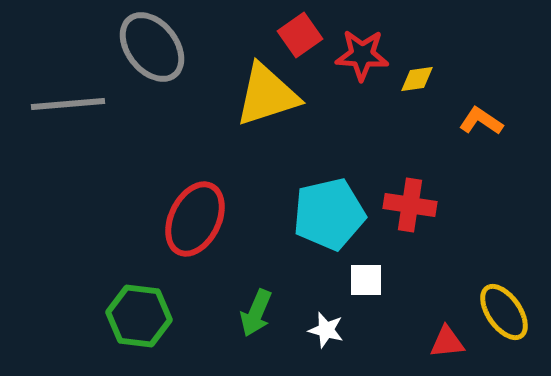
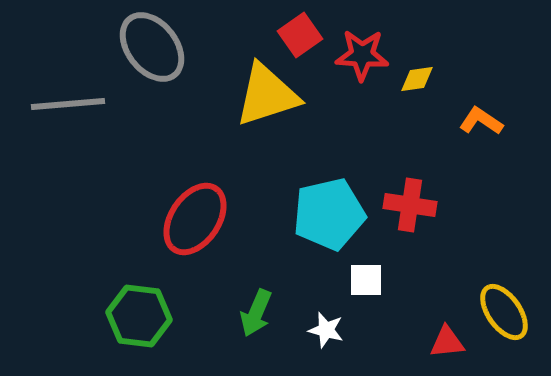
red ellipse: rotated 8 degrees clockwise
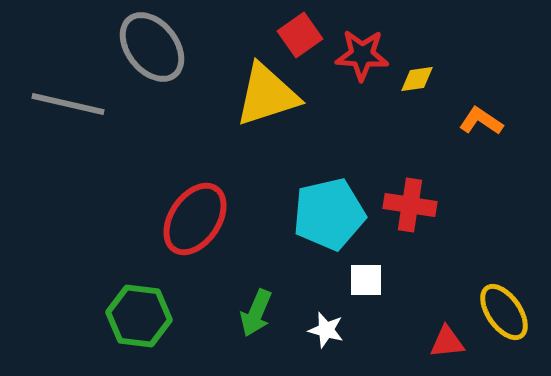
gray line: rotated 18 degrees clockwise
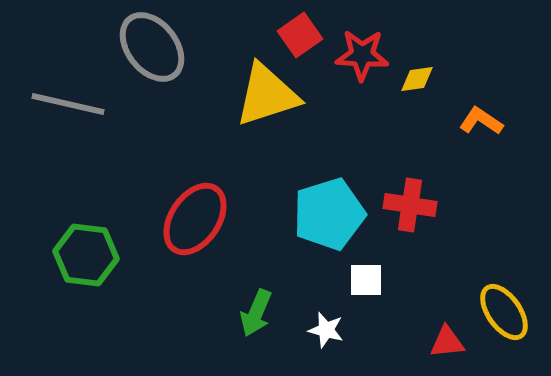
cyan pentagon: rotated 4 degrees counterclockwise
green hexagon: moved 53 px left, 61 px up
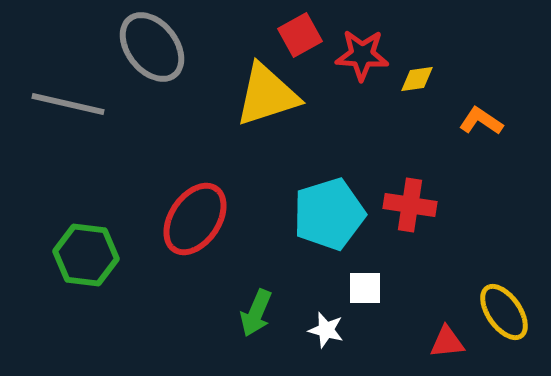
red square: rotated 6 degrees clockwise
white square: moved 1 px left, 8 px down
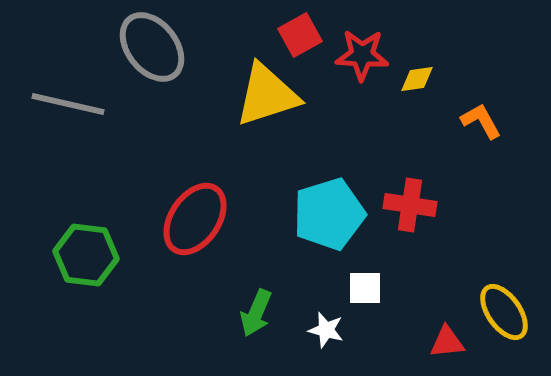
orange L-shape: rotated 27 degrees clockwise
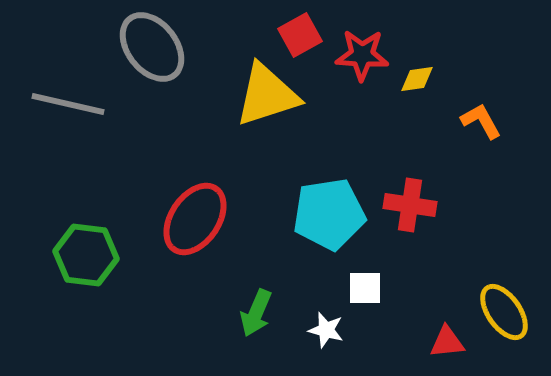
cyan pentagon: rotated 8 degrees clockwise
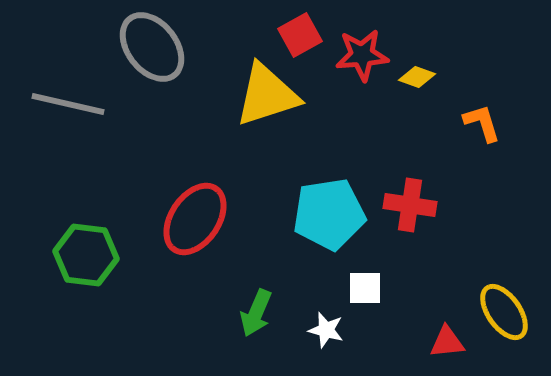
red star: rotated 8 degrees counterclockwise
yellow diamond: moved 2 px up; rotated 27 degrees clockwise
orange L-shape: moved 1 px right, 2 px down; rotated 12 degrees clockwise
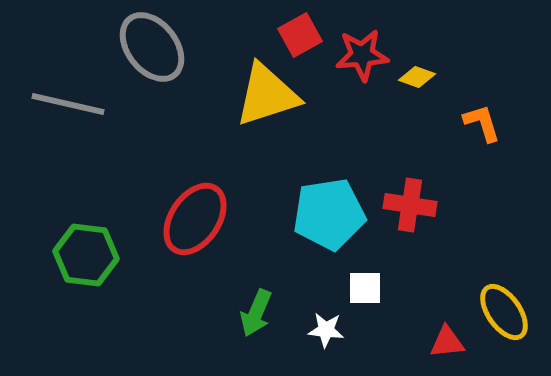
white star: rotated 9 degrees counterclockwise
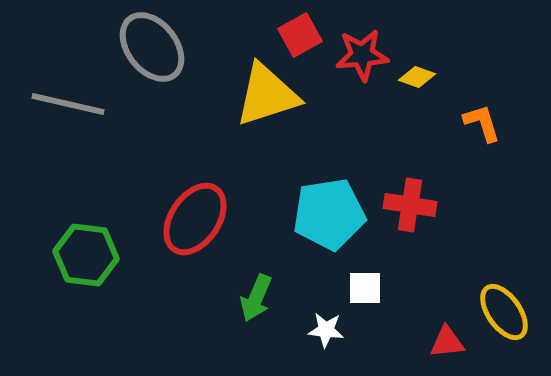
green arrow: moved 15 px up
